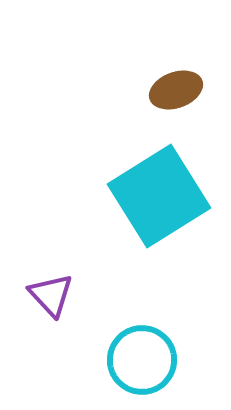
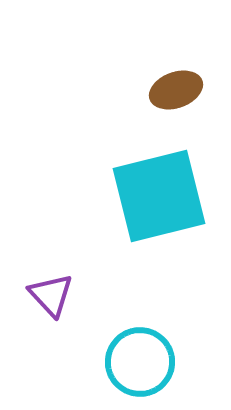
cyan square: rotated 18 degrees clockwise
cyan circle: moved 2 px left, 2 px down
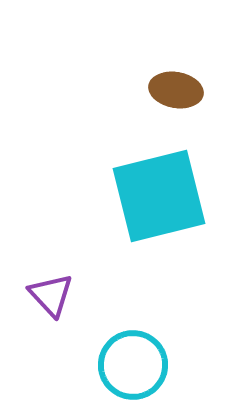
brown ellipse: rotated 30 degrees clockwise
cyan circle: moved 7 px left, 3 px down
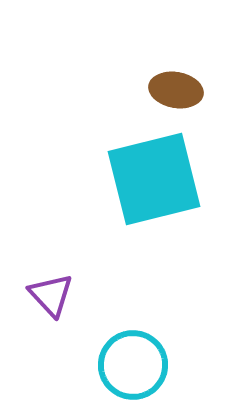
cyan square: moved 5 px left, 17 px up
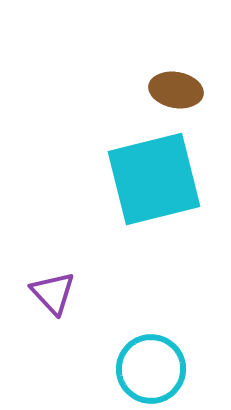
purple triangle: moved 2 px right, 2 px up
cyan circle: moved 18 px right, 4 px down
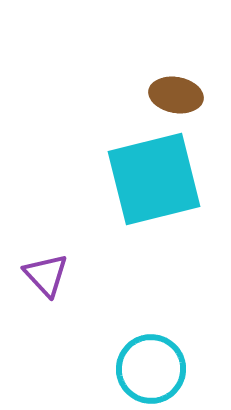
brown ellipse: moved 5 px down
purple triangle: moved 7 px left, 18 px up
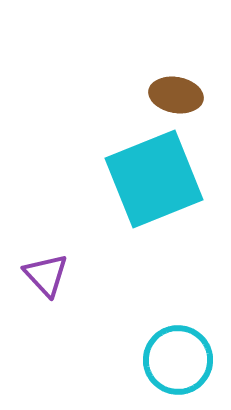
cyan square: rotated 8 degrees counterclockwise
cyan circle: moved 27 px right, 9 px up
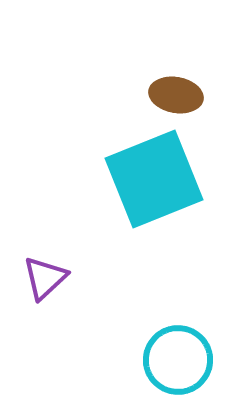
purple triangle: moved 1 px left, 3 px down; rotated 30 degrees clockwise
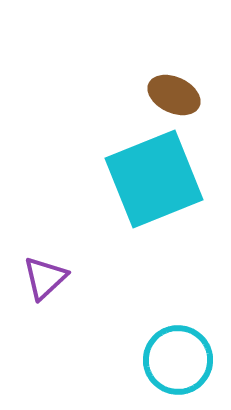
brown ellipse: moved 2 px left; rotated 15 degrees clockwise
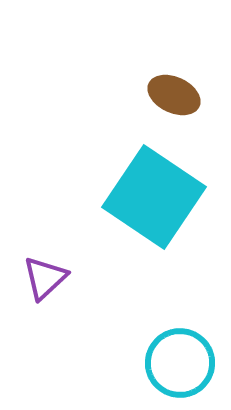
cyan square: moved 18 px down; rotated 34 degrees counterclockwise
cyan circle: moved 2 px right, 3 px down
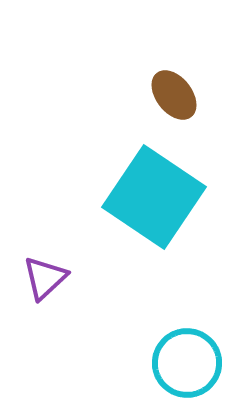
brown ellipse: rotated 27 degrees clockwise
cyan circle: moved 7 px right
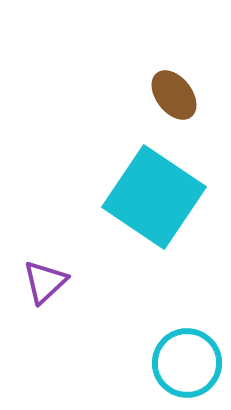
purple triangle: moved 4 px down
